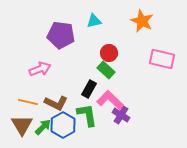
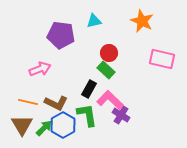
green arrow: moved 1 px right, 1 px down
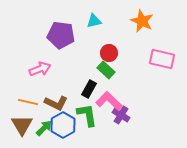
pink L-shape: moved 1 px left, 1 px down
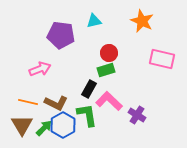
green rectangle: rotated 60 degrees counterclockwise
purple cross: moved 16 px right
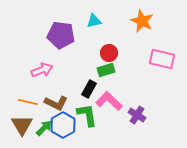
pink arrow: moved 2 px right, 1 px down
